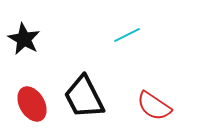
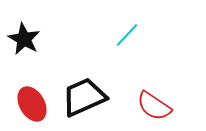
cyan line: rotated 20 degrees counterclockwise
black trapezoid: rotated 93 degrees clockwise
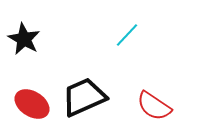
red ellipse: rotated 28 degrees counterclockwise
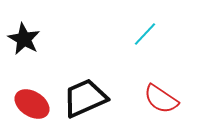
cyan line: moved 18 px right, 1 px up
black trapezoid: moved 1 px right, 1 px down
red semicircle: moved 7 px right, 7 px up
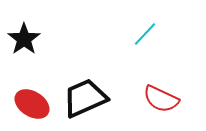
black star: rotated 8 degrees clockwise
red semicircle: rotated 9 degrees counterclockwise
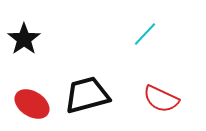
black trapezoid: moved 2 px right, 3 px up; rotated 9 degrees clockwise
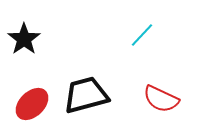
cyan line: moved 3 px left, 1 px down
black trapezoid: moved 1 px left
red ellipse: rotated 76 degrees counterclockwise
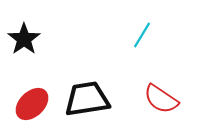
cyan line: rotated 12 degrees counterclockwise
black trapezoid: moved 1 px right, 4 px down; rotated 6 degrees clockwise
red semicircle: rotated 9 degrees clockwise
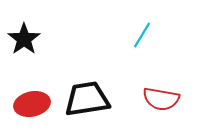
red semicircle: rotated 24 degrees counterclockwise
red ellipse: rotated 32 degrees clockwise
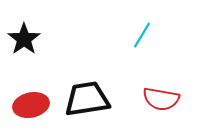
red ellipse: moved 1 px left, 1 px down
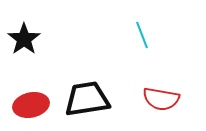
cyan line: rotated 52 degrees counterclockwise
